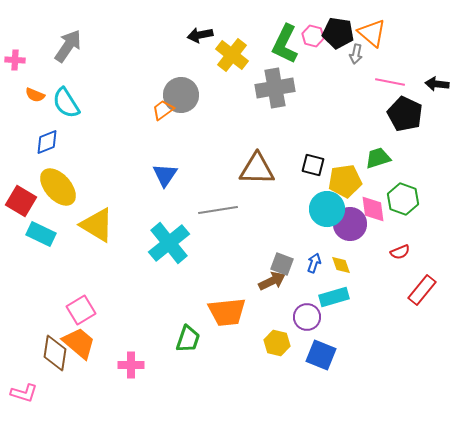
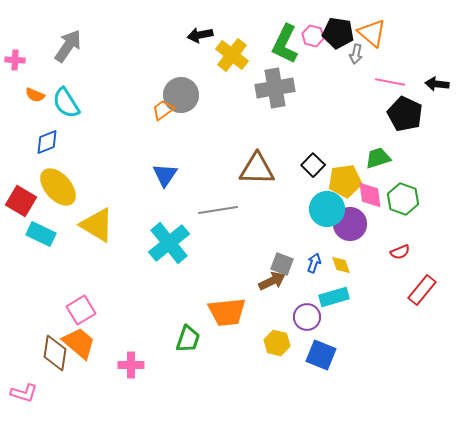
black square at (313, 165): rotated 30 degrees clockwise
pink diamond at (373, 209): moved 3 px left, 14 px up
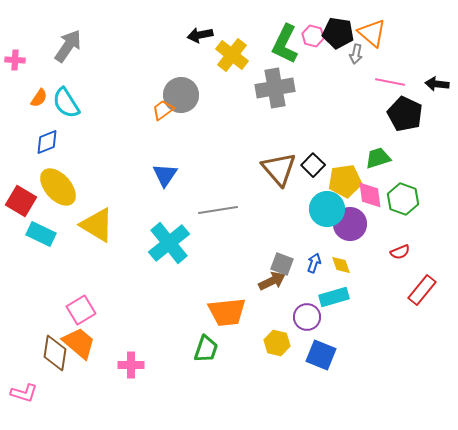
orange semicircle at (35, 95): moved 4 px right, 3 px down; rotated 78 degrees counterclockwise
brown triangle at (257, 169): moved 22 px right; rotated 48 degrees clockwise
green trapezoid at (188, 339): moved 18 px right, 10 px down
